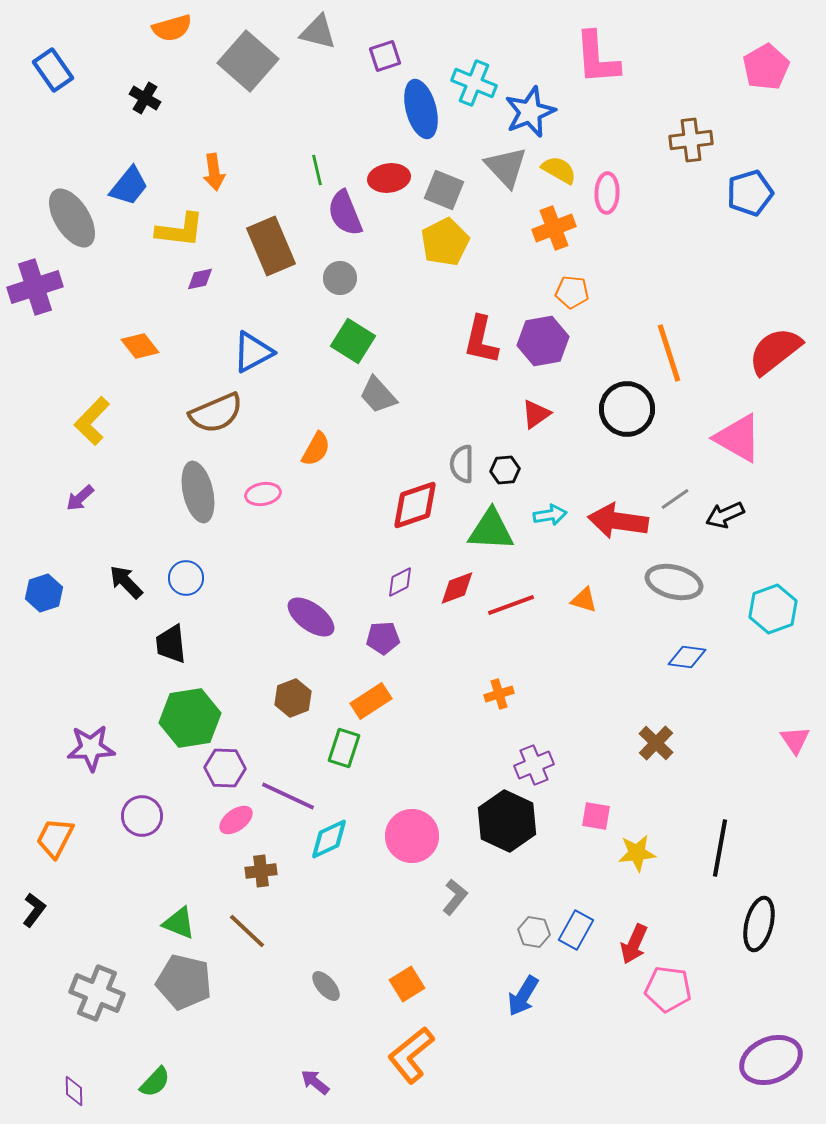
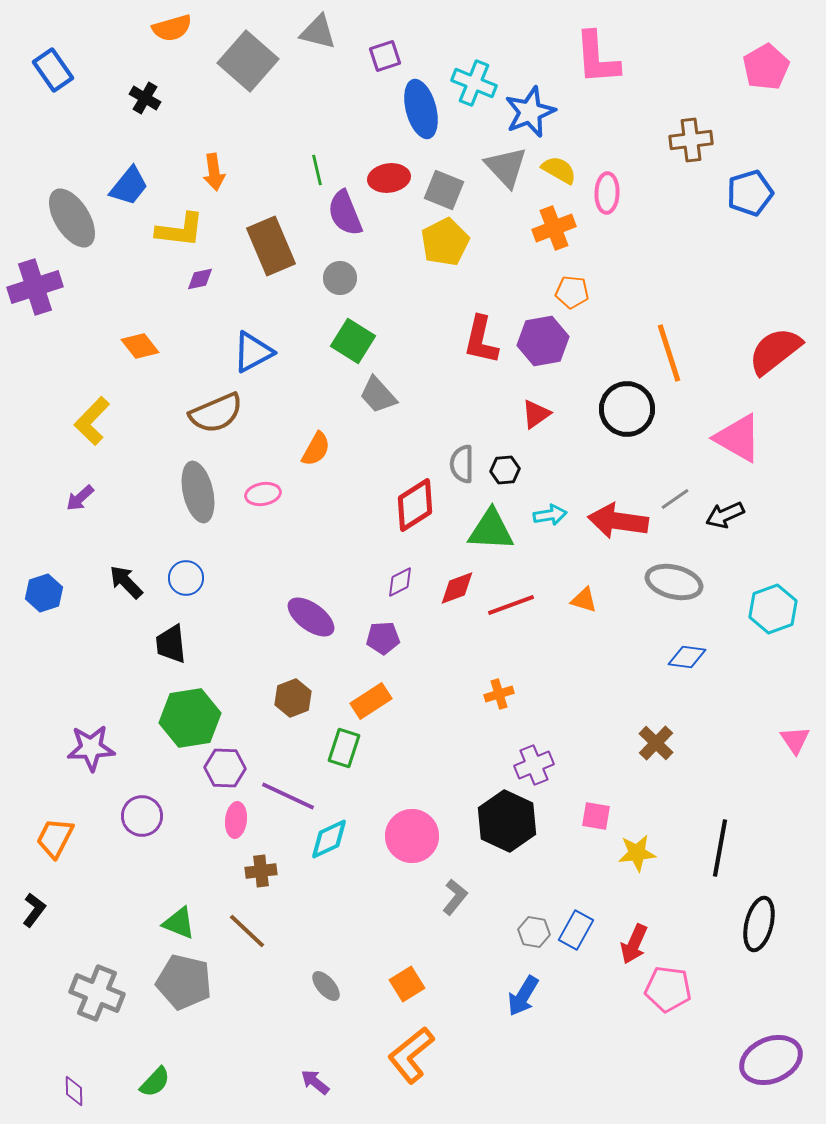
red diamond at (415, 505): rotated 14 degrees counterclockwise
pink ellipse at (236, 820): rotated 48 degrees counterclockwise
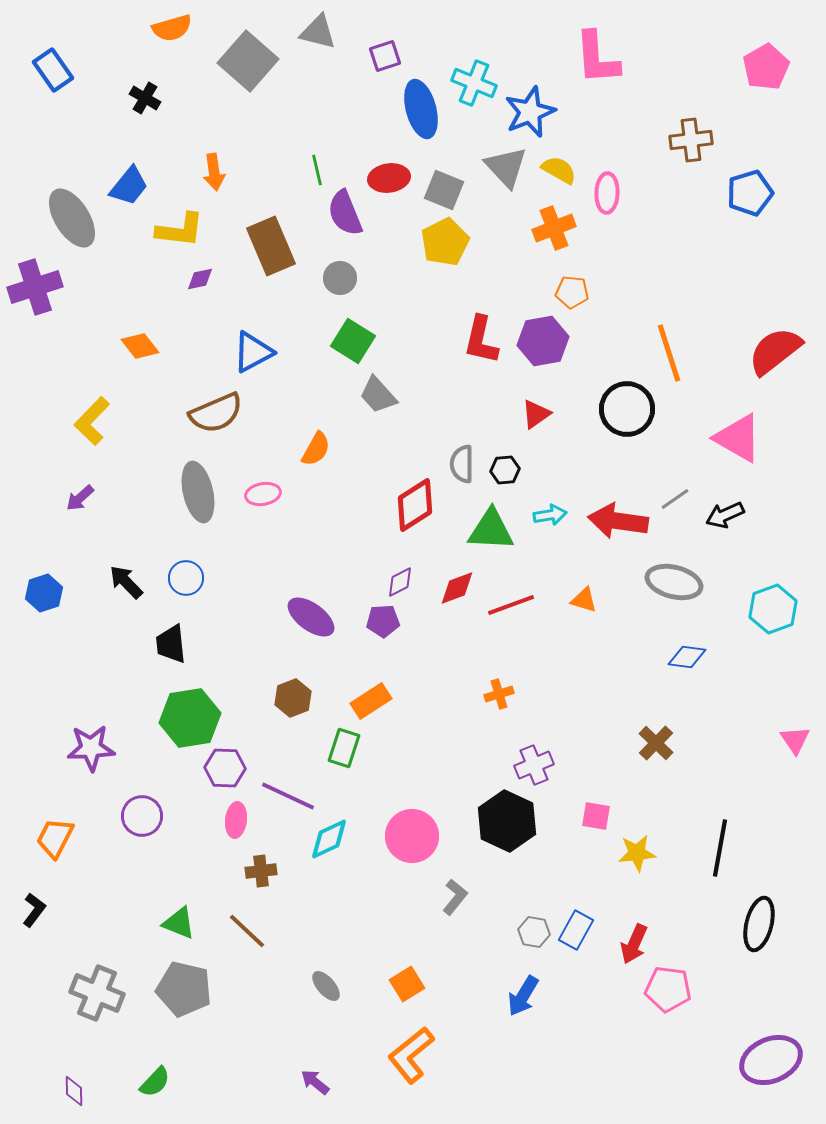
purple pentagon at (383, 638): moved 17 px up
gray pentagon at (184, 982): moved 7 px down
